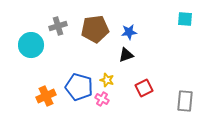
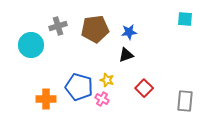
red square: rotated 18 degrees counterclockwise
orange cross: moved 3 px down; rotated 24 degrees clockwise
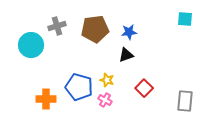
gray cross: moved 1 px left
pink cross: moved 3 px right, 1 px down
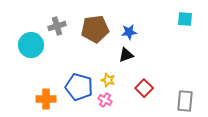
yellow star: moved 1 px right
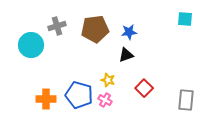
blue pentagon: moved 8 px down
gray rectangle: moved 1 px right, 1 px up
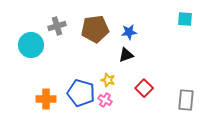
blue pentagon: moved 2 px right, 2 px up
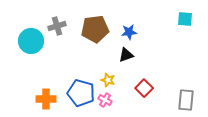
cyan circle: moved 4 px up
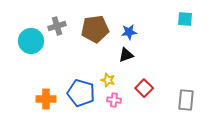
pink cross: moved 9 px right; rotated 24 degrees counterclockwise
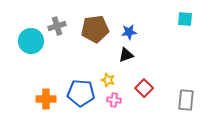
blue pentagon: rotated 12 degrees counterclockwise
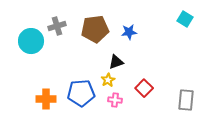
cyan square: rotated 28 degrees clockwise
black triangle: moved 10 px left, 7 px down
yellow star: rotated 24 degrees clockwise
blue pentagon: rotated 8 degrees counterclockwise
pink cross: moved 1 px right
